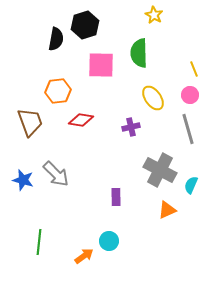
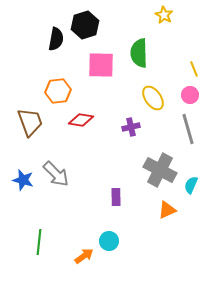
yellow star: moved 10 px right
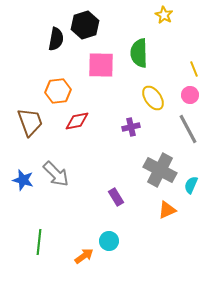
red diamond: moved 4 px left, 1 px down; rotated 20 degrees counterclockwise
gray line: rotated 12 degrees counterclockwise
purple rectangle: rotated 30 degrees counterclockwise
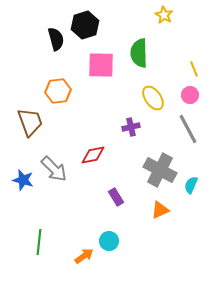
black semicircle: rotated 25 degrees counterclockwise
red diamond: moved 16 px right, 34 px down
gray arrow: moved 2 px left, 5 px up
orange triangle: moved 7 px left
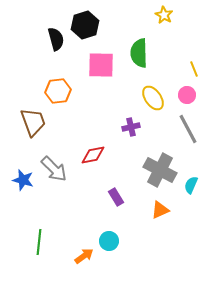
pink circle: moved 3 px left
brown trapezoid: moved 3 px right
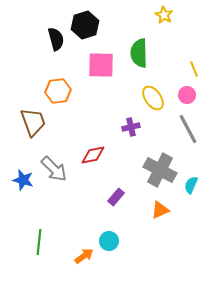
purple rectangle: rotated 72 degrees clockwise
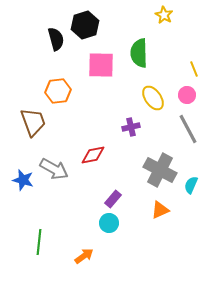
gray arrow: rotated 16 degrees counterclockwise
purple rectangle: moved 3 px left, 2 px down
cyan circle: moved 18 px up
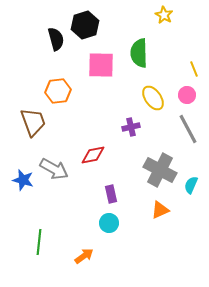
purple rectangle: moved 2 px left, 5 px up; rotated 54 degrees counterclockwise
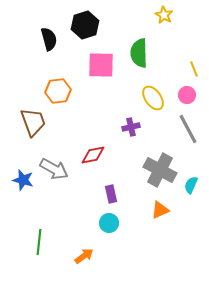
black semicircle: moved 7 px left
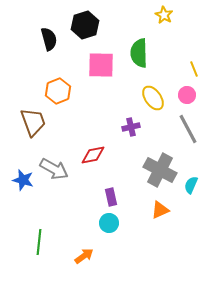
orange hexagon: rotated 15 degrees counterclockwise
purple rectangle: moved 3 px down
